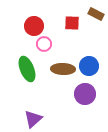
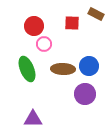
purple triangle: rotated 42 degrees clockwise
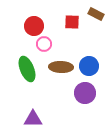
red square: moved 1 px up
brown ellipse: moved 2 px left, 2 px up
purple circle: moved 1 px up
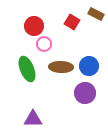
red square: rotated 28 degrees clockwise
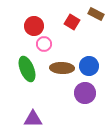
brown ellipse: moved 1 px right, 1 px down
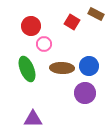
red circle: moved 3 px left
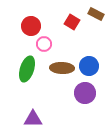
green ellipse: rotated 40 degrees clockwise
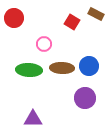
red circle: moved 17 px left, 8 px up
green ellipse: moved 2 px right, 1 px down; rotated 75 degrees clockwise
purple circle: moved 5 px down
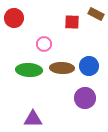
red square: rotated 28 degrees counterclockwise
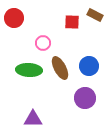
brown rectangle: moved 1 px left, 1 px down
pink circle: moved 1 px left, 1 px up
brown ellipse: moved 2 px left; rotated 60 degrees clockwise
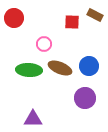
pink circle: moved 1 px right, 1 px down
brown ellipse: rotated 40 degrees counterclockwise
